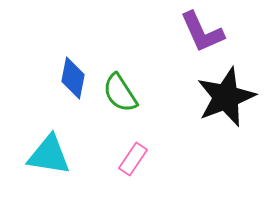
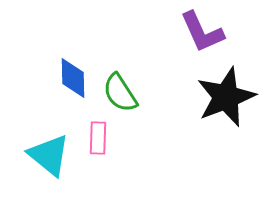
blue diamond: rotated 12 degrees counterclockwise
cyan triangle: rotated 30 degrees clockwise
pink rectangle: moved 35 px left, 21 px up; rotated 32 degrees counterclockwise
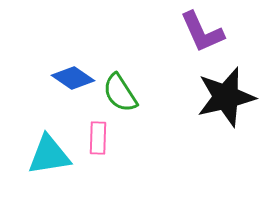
blue diamond: rotated 54 degrees counterclockwise
black star: rotated 8 degrees clockwise
cyan triangle: rotated 48 degrees counterclockwise
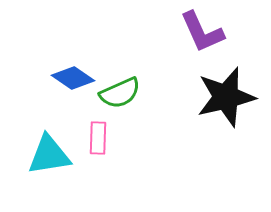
green semicircle: rotated 81 degrees counterclockwise
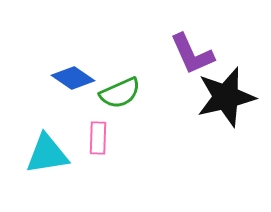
purple L-shape: moved 10 px left, 22 px down
cyan triangle: moved 2 px left, 1 px up
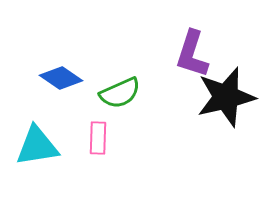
purple L-shape: rotated 42 degrees clockwise
blue diamond: moved 12 px left
cyan triangle: moved 10 px left, 8 px up
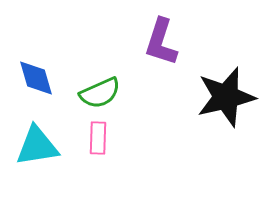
purple L-shape: moved 31 px left, 12 px up
blue diamond: moved 25 px left; rotated 39 degrees clockwise
green semicircle: moved 20 px left
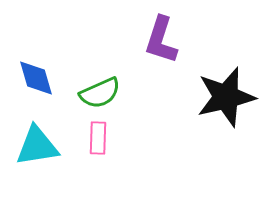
purple L-shape: moved 2 px up
